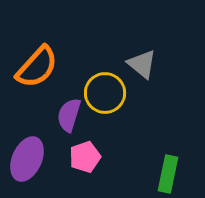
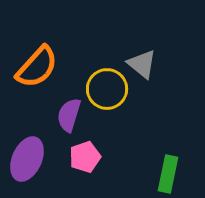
yellow circle: moved 2 px right, 4 px up
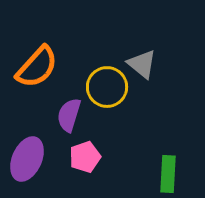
yellow circle: moved 2 px up
green rectangle: rotated 9 degrees counterclockwise
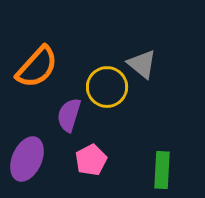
pink pentagon: moved 6 px right, 3 px down; rotated 8 degrees counterclockwise
green rectangle: moved 6 px left, 4 px up
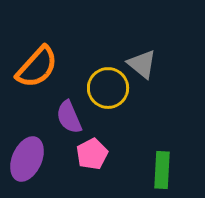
yellow circle: moved 1 px right, 1 px down
purple semicircle: moved 2 px down; rotated 40 degrees counterclockwise
pink pentagon: moved 1 px right, 6 px up
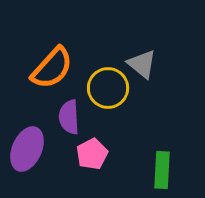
orange semicircle: moved 15 px right, 1 px down
purple semicircle: rotated 20 degrees clockwise
purple ellipse: moved 10 px up
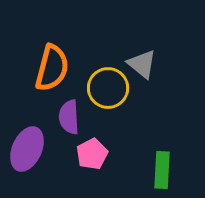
orange semicircle: rotated 27 degrees counterclockwise
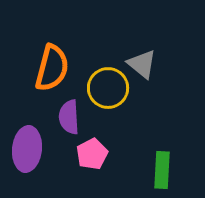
purple ellipse: rotated 18 degrees counterclockwise
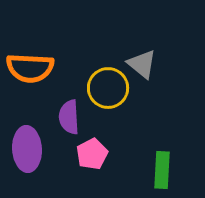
orange semicircle: moved 22 px left; rotated 78 degrees clockwise
purple ellipse: rotated 9 degrees counterclockwise
